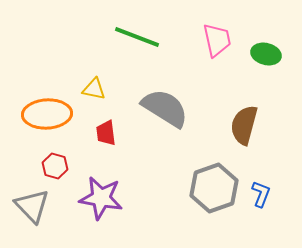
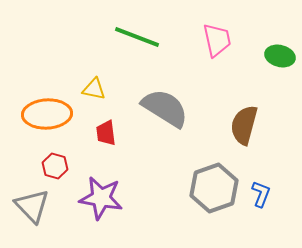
green ellipse: moved 14 px right, 2 px down
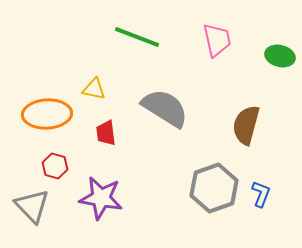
brown semicircle: moved 2 px right
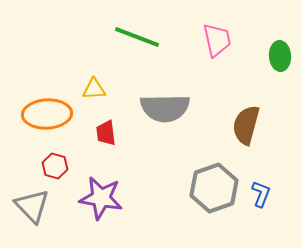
green ellipse: rotated 72 degrees clockwise
yellow triangle: rotated 15 degrees counterclockwise
gray semicircle: rotated 147 degrees clockwise
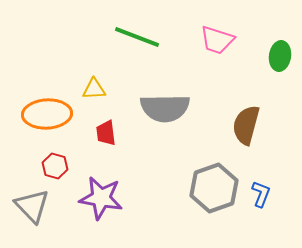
pink trapezoid: rotated 120 degrees clockwise
green ellipse: rotated 12 degrees clockwise
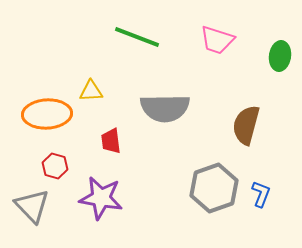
yellow triangle: moved 3 px left, 2 px down
red trapezoid: moved 5 px right, 8 px down
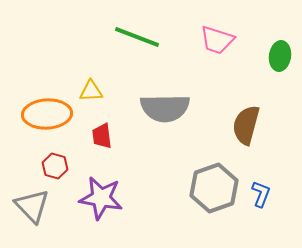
red trapezoid: moved 9 px left, 5 px up
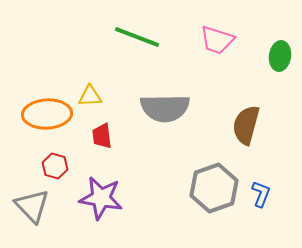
yellow triangle: moved 1 px left, 5 px down
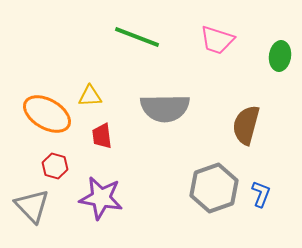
orange ellipse: rotated 33 degrees clockwise
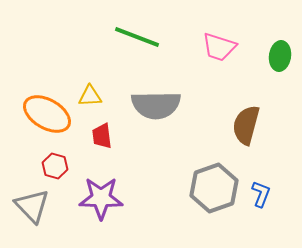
pink trapezoid: moved 2 px right, 7 px down
gray semicircle: moved 9 px left, 3 px up
purple star: rotated 9 degrees counterclockwise
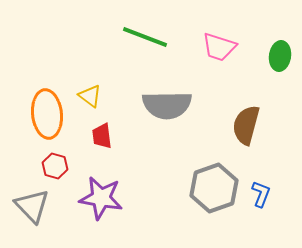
green line: moved 8 px right
yellow triangle: rotated 40 degrees clockwise
gray semicircle: moved 11 px right
orange ellipse: rotated 54 degrees clockwise
purple star: rotated 9 degrees clockwise
